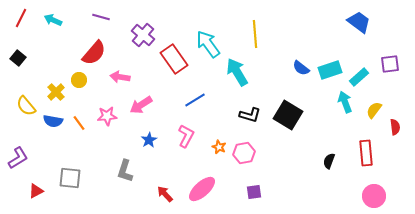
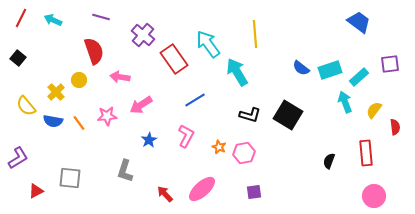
red semicircle at (94, 53): moved 2 px up; rotated 60 degrees counterclockwise
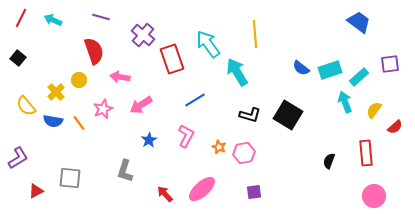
red rectangle at (174, 59): moved 2 px left; rotated 16 degrees clockwise
pink star at (107, 116): moved 4 px left, 7 px up; rotated 18 degrees counterclockwise
red semicircle at (395, 127): rotated 56 degrees clockwise
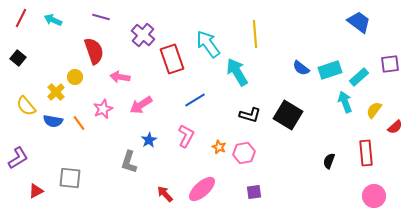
yellow circle at (79, 80): moved 4 px left, 3 px up
gray L-shape at (125, 171): moved 4 px right, 9 px up
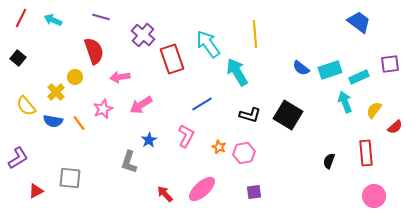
pink arrow at (120, 77): rotated 18 degrees counterclockwise
cyan rectangle at (359, 77): rotated 18 degrees clockwise
blue line at (195, 100): moved 7 px right, 4 px down
